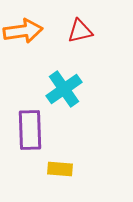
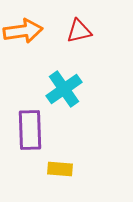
red triangle: moved 1 px left
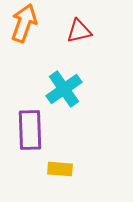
orange arrow: moved 1 px right, 8 px up; rotated 63 degrees counterclockwise
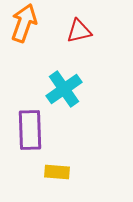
yellow rectangle: moved 3 px left, 3 px down
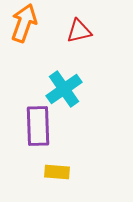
purple rectangle: moved 8 px right, 4 px up
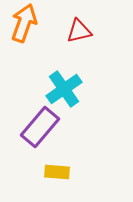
purple rectangle: moved 2 px right, 1 px down; rotated 42 degrees clockwise
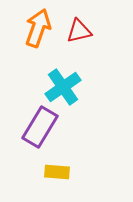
orange arrow: moved 14 px right, 5 px down
cyan cross: moved 1 px left, 2 px up
purple rectangle: rotated 9 degrees counterclockwise
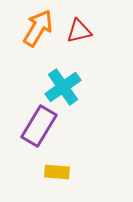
orange arrow: rotated 12 degrees clockwise
purple rectangle: moved 1 px left, 1 px up
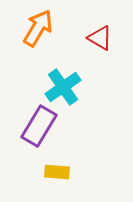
red triangle: moved 21 px right, 7 px down; rotated 44 degrees clockwise
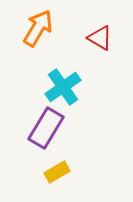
purple rectangle: moved 7 px right, 2 px down
yellow rectangle: rotated 35 degrees counterclockwise
